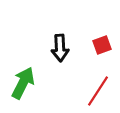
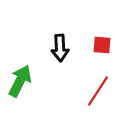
red square: rotated 24 degrees clockwise
green arrow: moved 3 px left, 2 px up
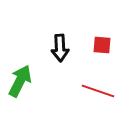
red line: rotated 76 degrees clockwise
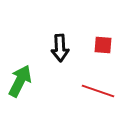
red square: moved 1 px right
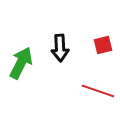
red square: rotated 18 degrees counterclockwise
green arrow: moved 1 px right, 18 px up
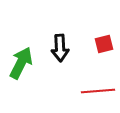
red square: moved 1 px right, 1 px up
red line: rotated 24 degrees counterclockwise
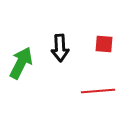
red square: rotated 18 degrees clockwise
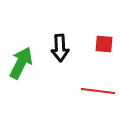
red line: rotated 12 degrees clockwise
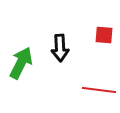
red square: moved 9 px up
red line: moved 1 px right, 1 px up
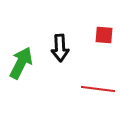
red line: moved 1 px left, 1 px up
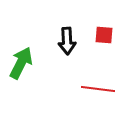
black arrow: moved 7 px right, 7 px up
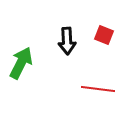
red square: rotated 18 degrees clockwise
